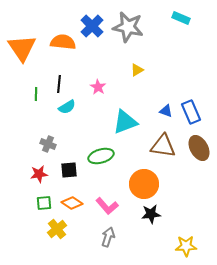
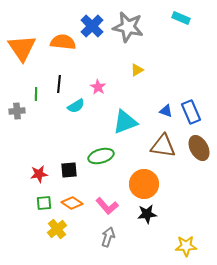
cyan semicircle: moved 9 px right, 1 px up
gray cross: moved 31 px left, 33 px up; rotated 28 degrees counterclockwise
black star: moved 4 px left
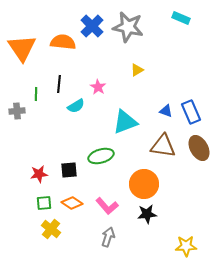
yellow cross: moved 6 px left; rotated 12 degrees counterclockwise
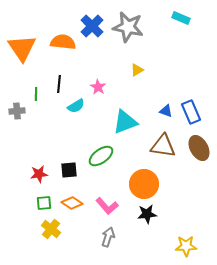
green ellipse: rotated 20 degrees counterclockwise
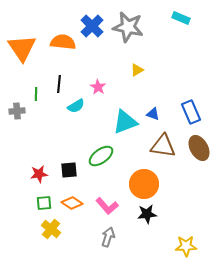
blue triangle: moved 13 px left, 3 px down
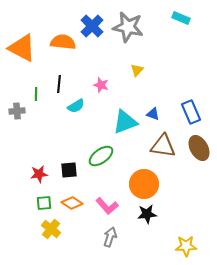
orange triangle: rotated 28 degrees counterclockwise
yellow triangle: rotated 16 degrees counterclockwise
pink star: moved 3 px right, 2 px up; rotated 14 degrees counterclockwise
gray arrow: moved 2 px right
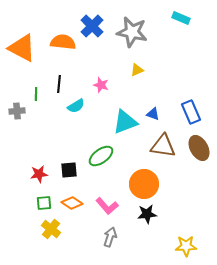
gray star: moved 4 px right, 5 px down
yellow triangle: rotated 24 degrees clockwise
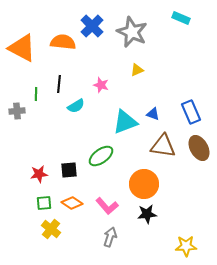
gray star: rotated 12 degrees clockwise
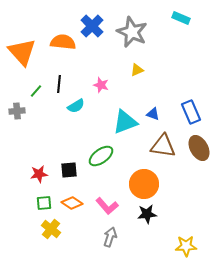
orange triangle: moved 4 px down; rotated 20 degrees clockwise
green line: moved 3 px up; rotated 40 degrees clockwise
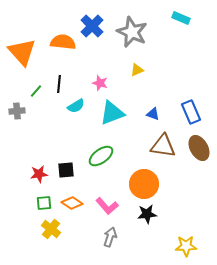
pink star: moved 1 px left, 2 px up
cyan triangle: moved 13 px left, 9 px up
black square: moved 3 px left
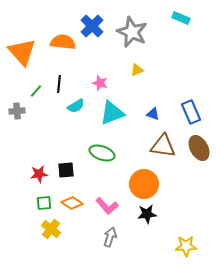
green ellipse: moved 1 px right, 3 px up; rotated 55 degrees clockwise
